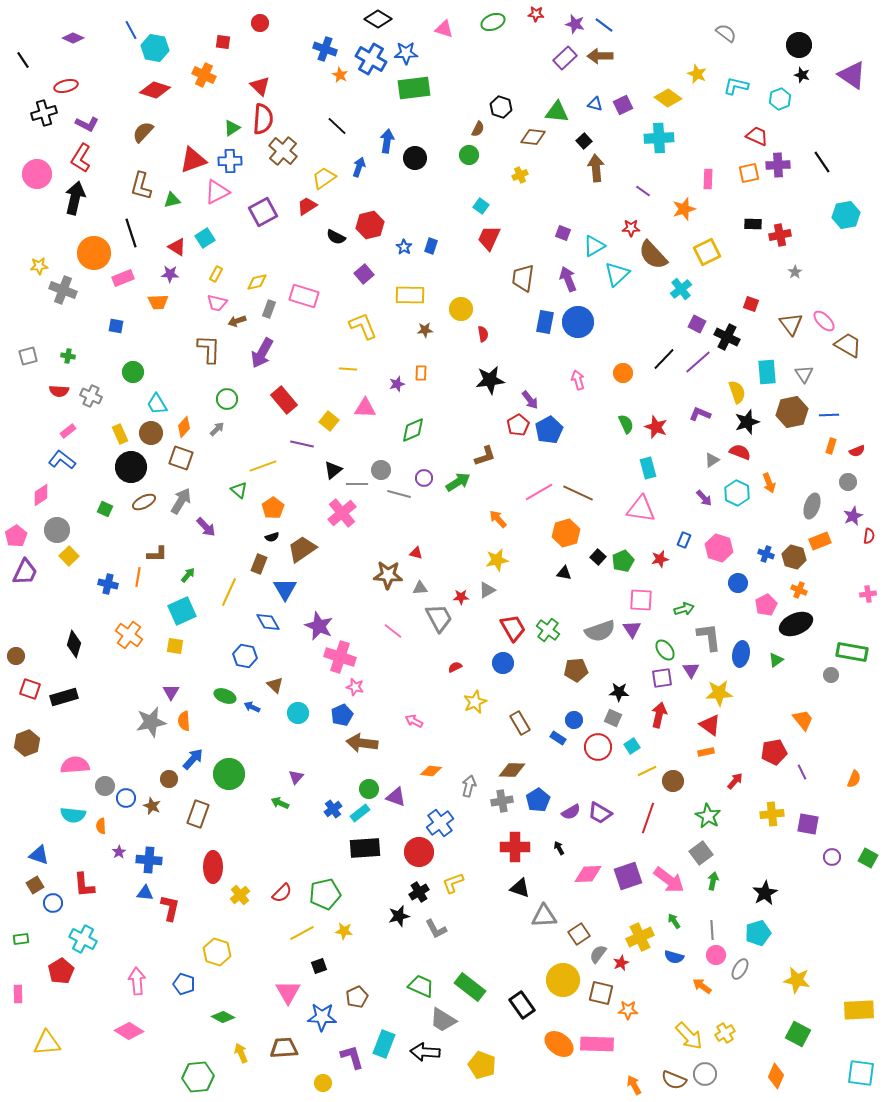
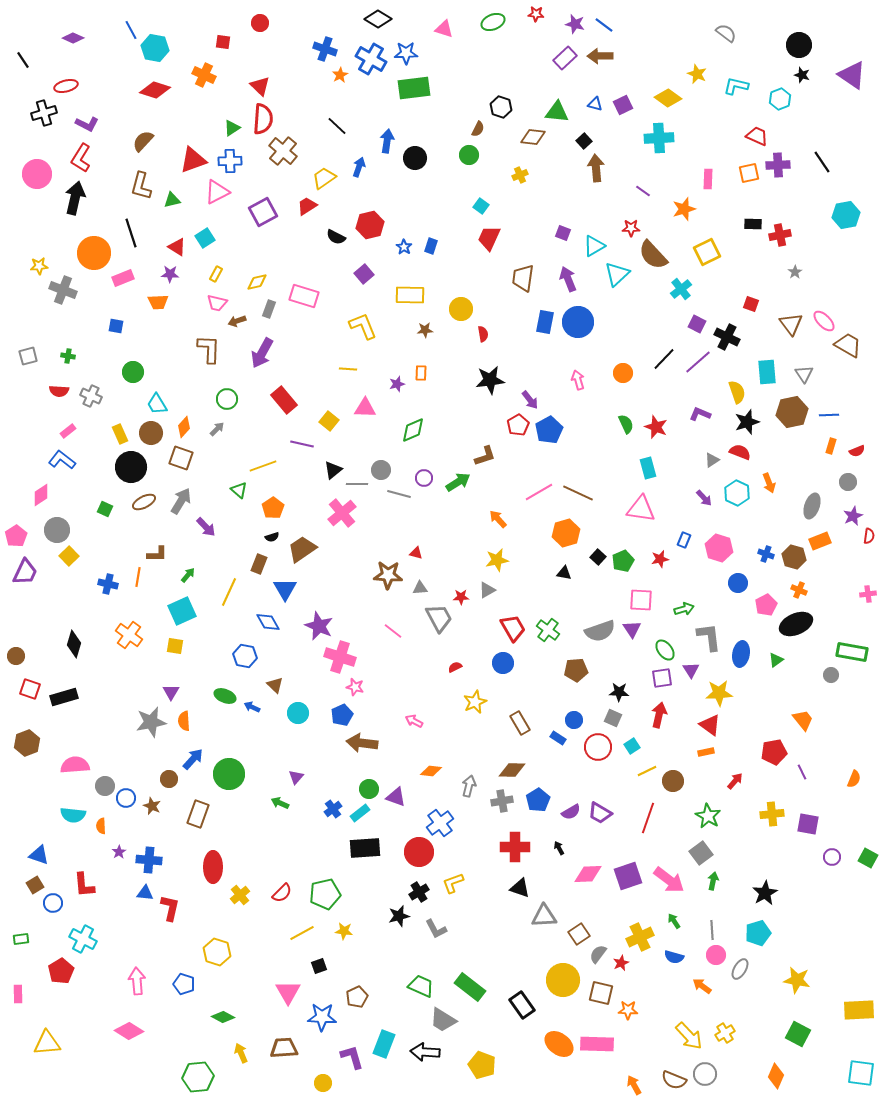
orange star at (340, 75): rotated 14 degrees clockwise
brown semicircle at (143, 132): moved 9 px down
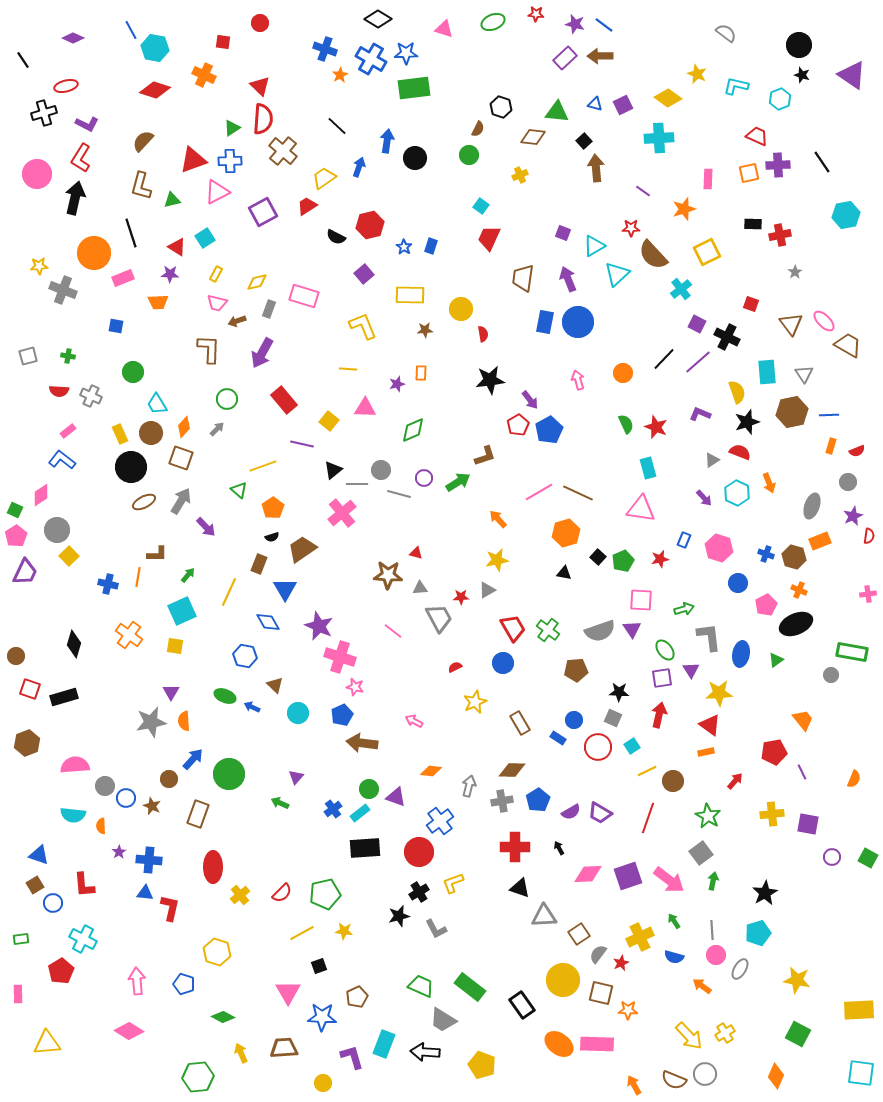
green square at (105, 509): moved 90 px left, 1 px down
blue cross at (440, 823): moved 2 px up
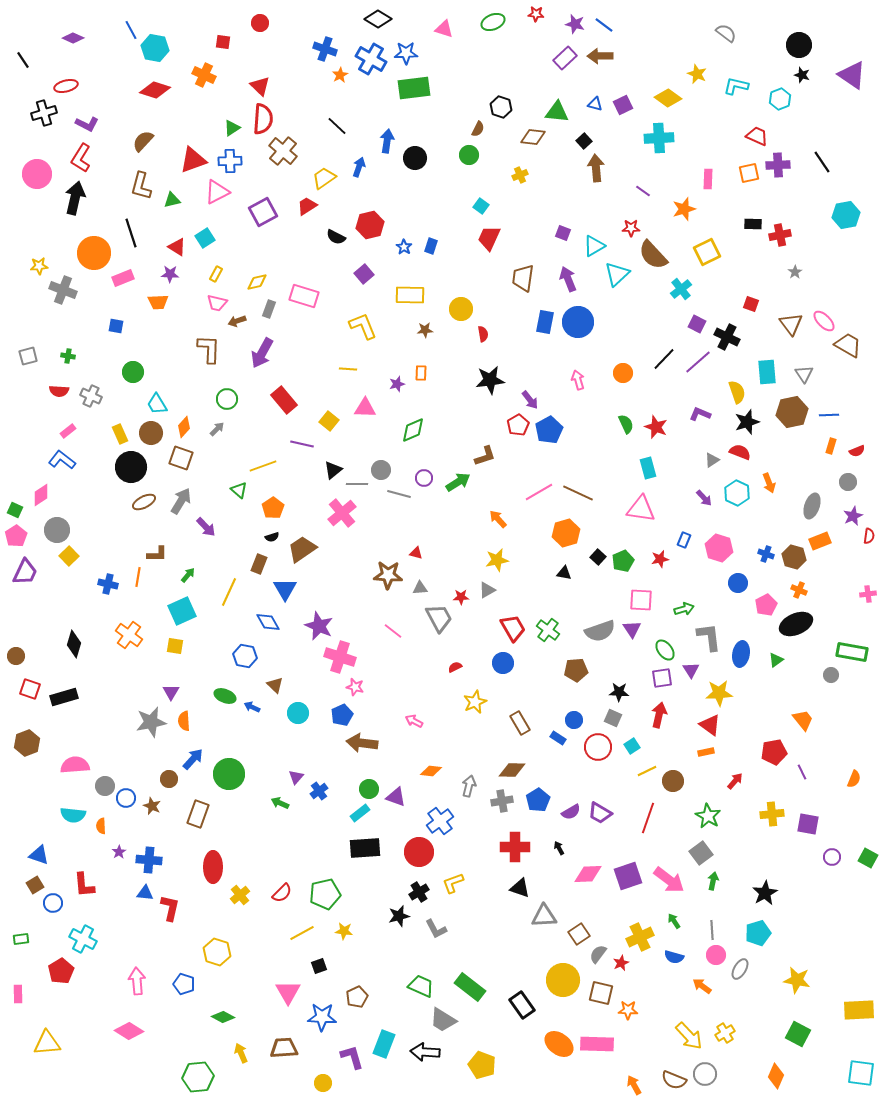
blue cross at (333, 809): moved 14 px left, 18 px up
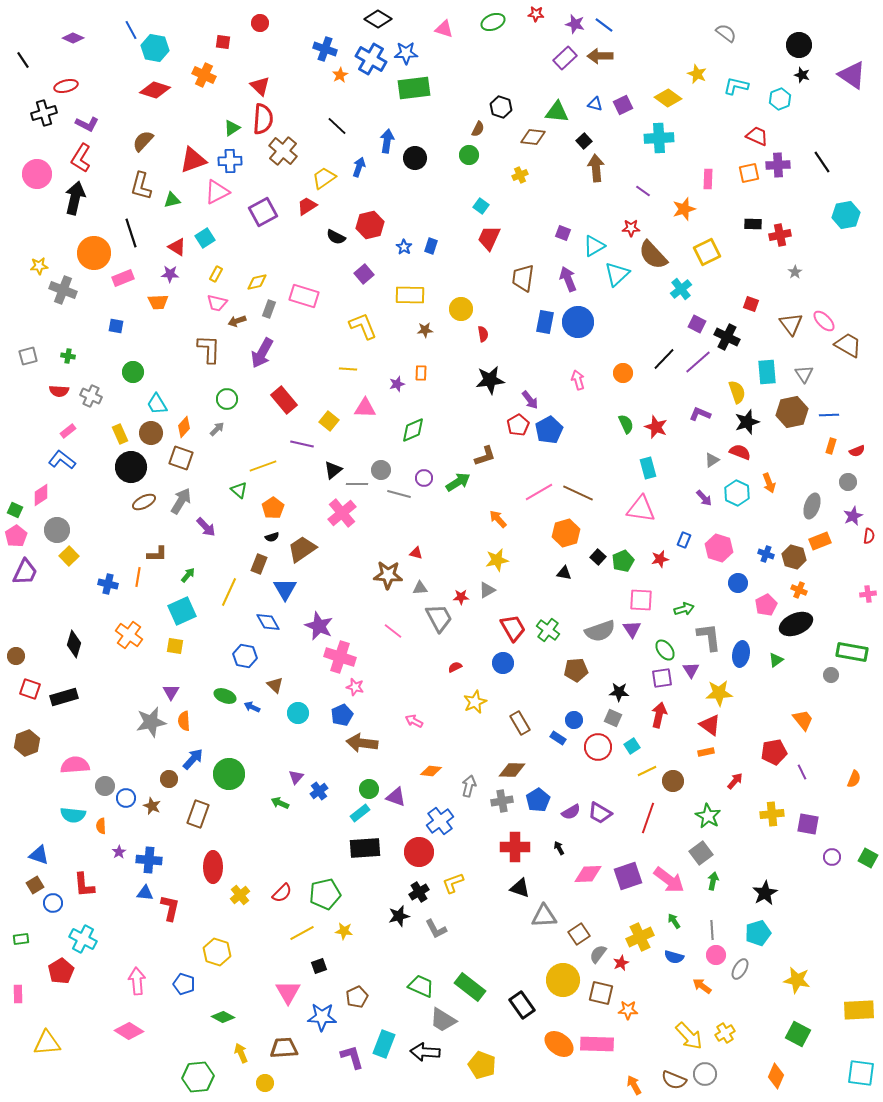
yellow circle at (323, 1083): moved 58 px left
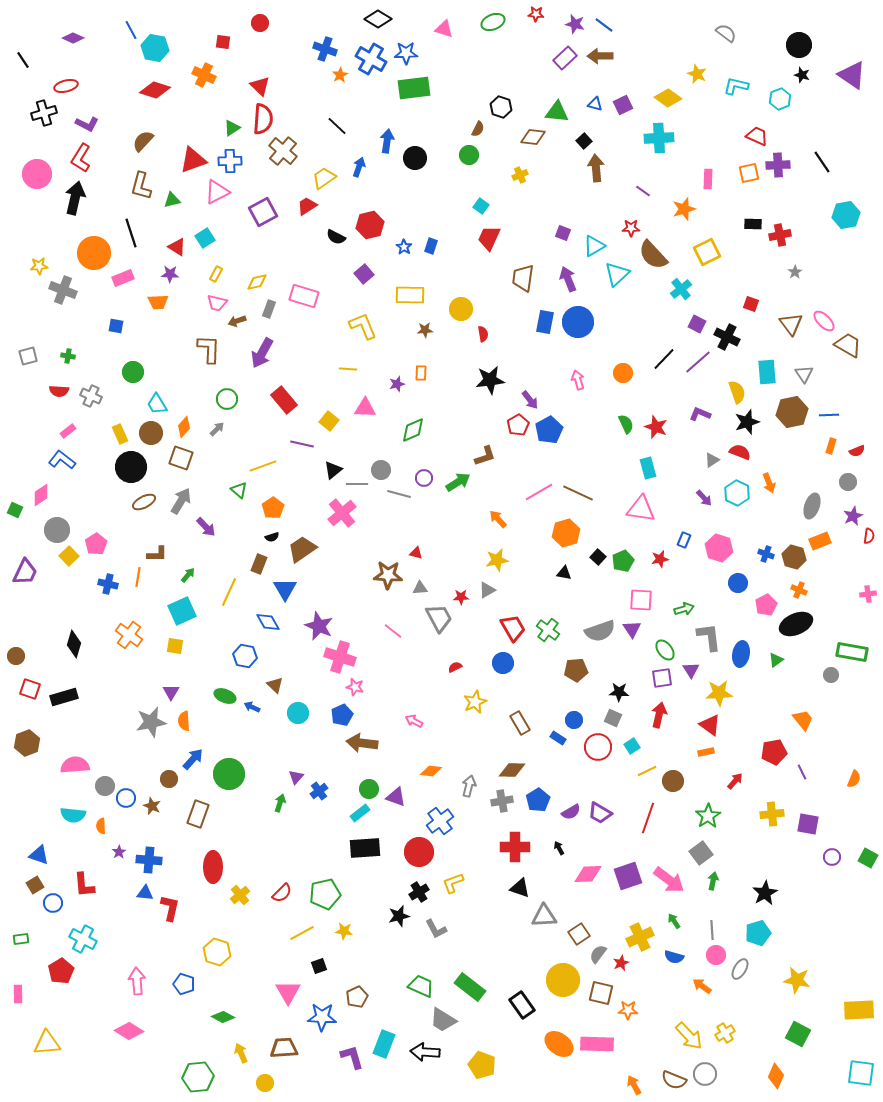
pink pentagon at (16, 536): moved 80 px right, 8 px down
green arrow at (280, 803): rotated 84 degrees clockwise
green star at (708, 816): rotated 10 degrees clockwise
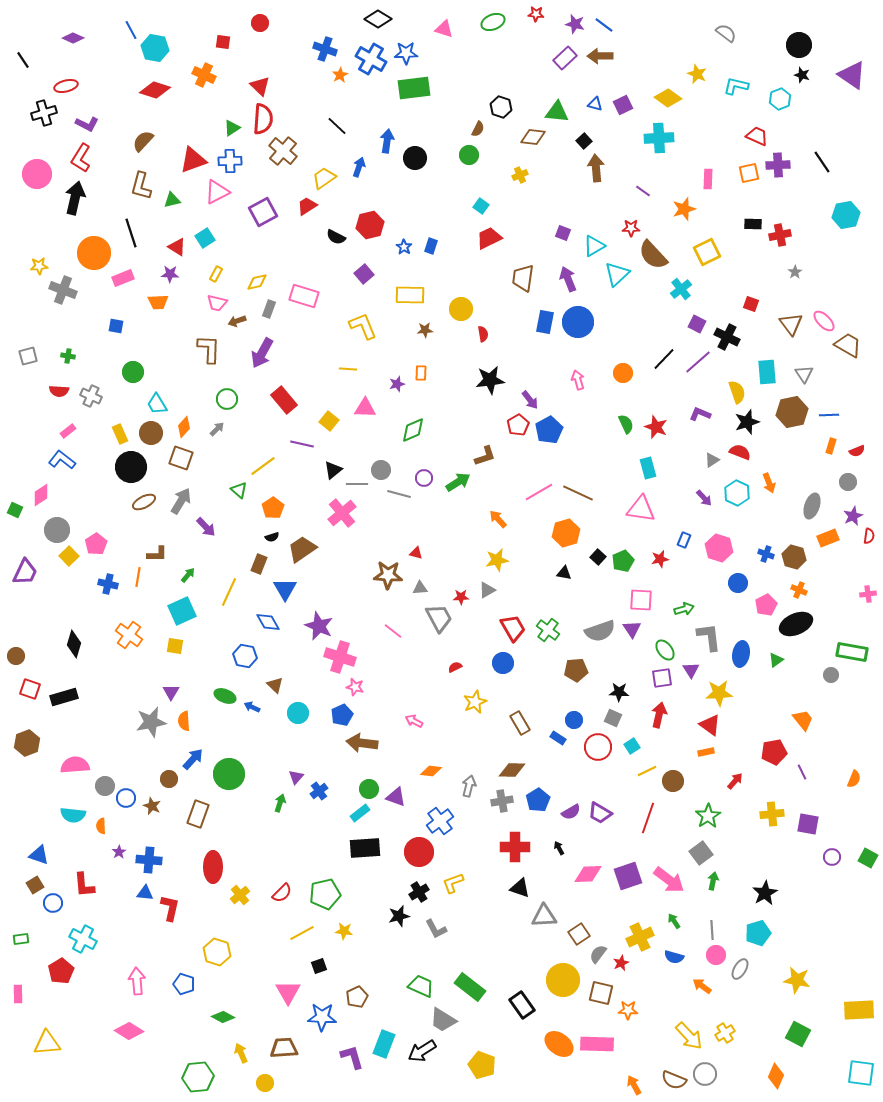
red trapezoid at (489, 238): rotated 40 degrees clockwise
yellow line at (263, 466): rotated 16 degrees counterclockwise
orange rectangle at (820, 541): moved 8 px right, 3 px up
black arrow at (425, 1052): moved 3 px left, 1 px up; rotated 36 degrees counterclockwise
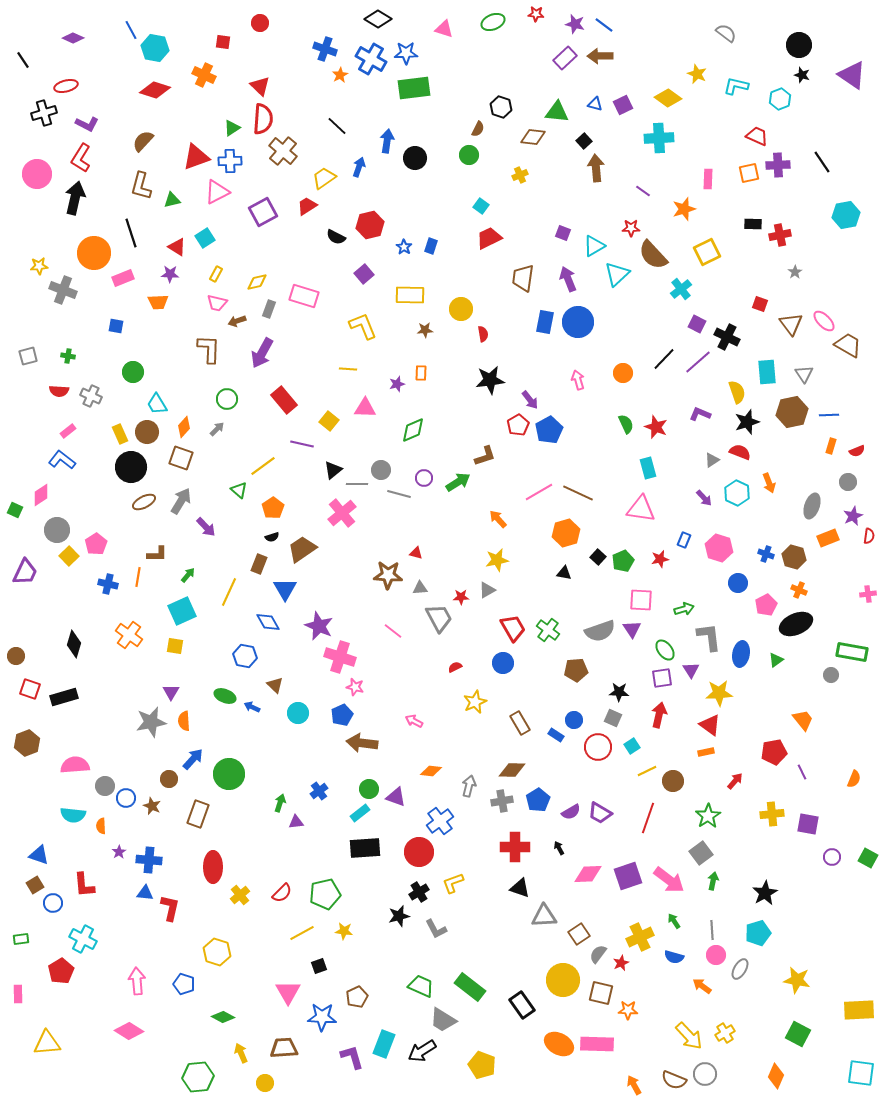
red triangle at (193, 160): moved 3 px right, 3 px up
red square at (751, 304): moved 9 px right
brown circle at (151, 433): moved 4 px left, 1 px up
blue rectangle at (558, 738): moved 2 px left, 3 px up
purple triangle at (296, 777): moved 45 px down; rotated 42 degrees clockwise
orange ellipse at (559, 1044): rotated 8 degrees counterclockwise
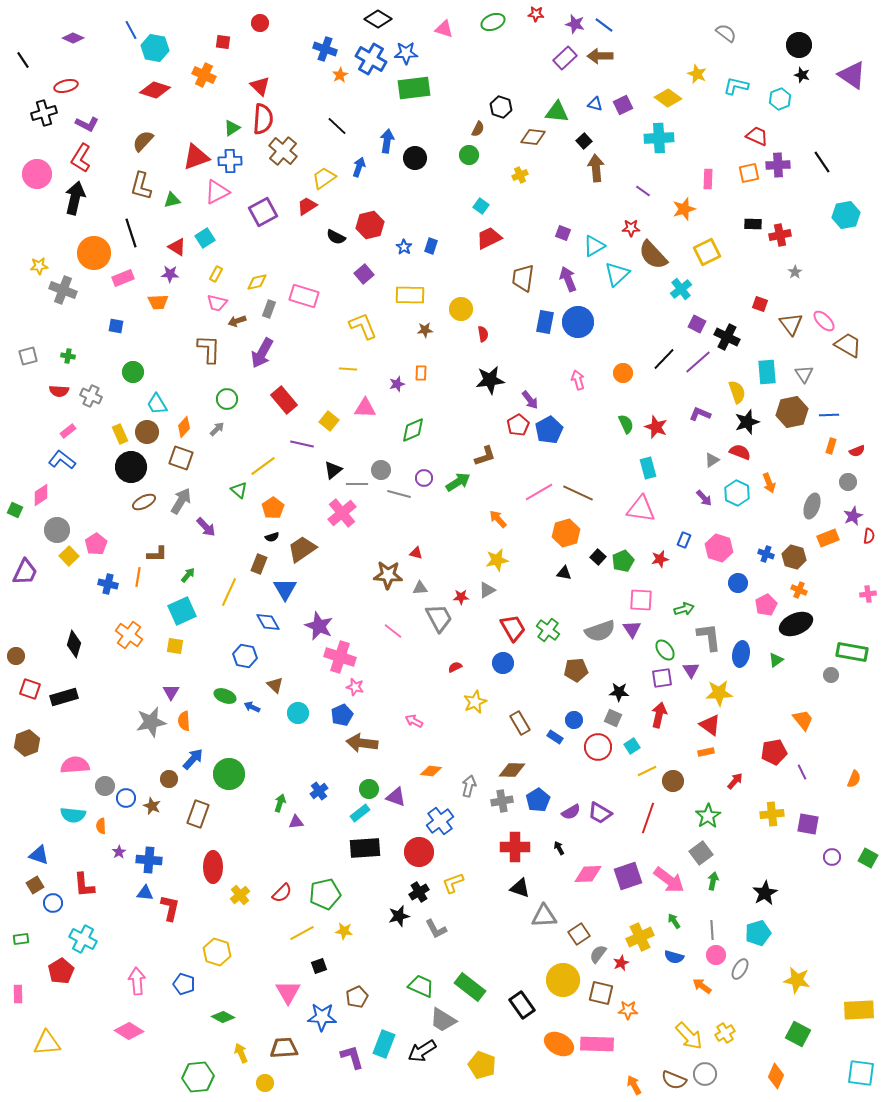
blue rectangle at (556, 735): moved 1 px left, 2 px down
